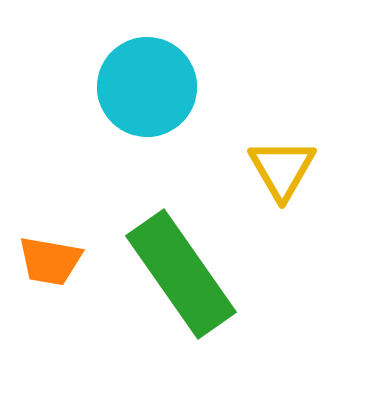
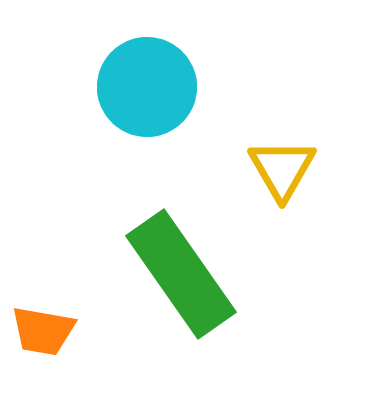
orange trapezoid: moved 7 px left, 70 px down
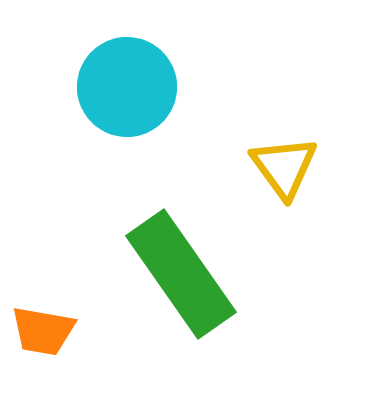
cyan circle: moved 20 px left
yellow triangle: moved 2 px right, 2 px up; rotated 6 degrees counterclockwise
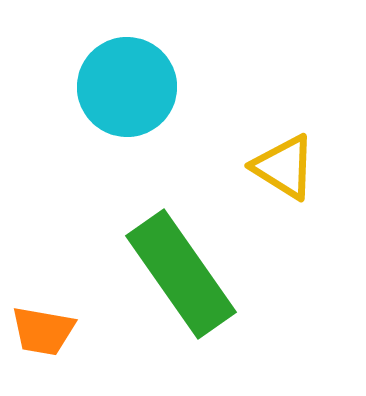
yellow triangle: rotated 22 degrees counterclockwise
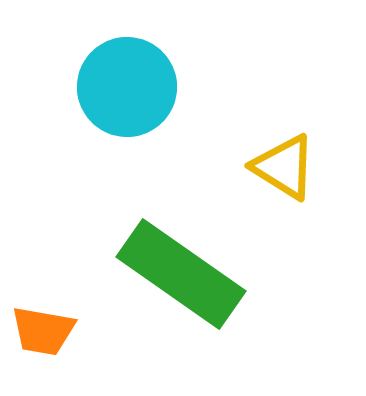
green rectangle: rotated 20 degrees counterclockwise
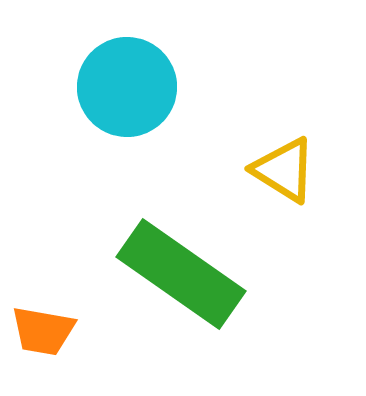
yellow triangle: moved 3 px down
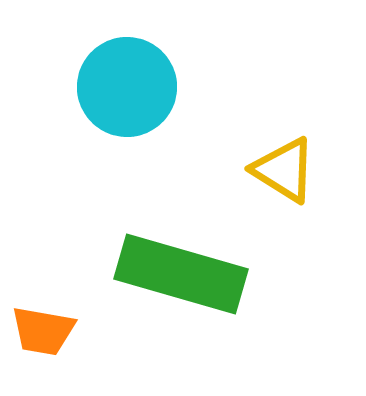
green rectangle: rotated 19 degrees counterclockwise
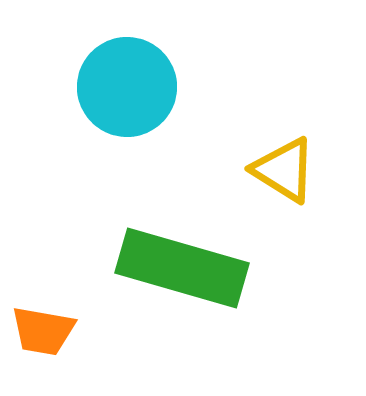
green rectangle: moved 1 px right, 6 px up
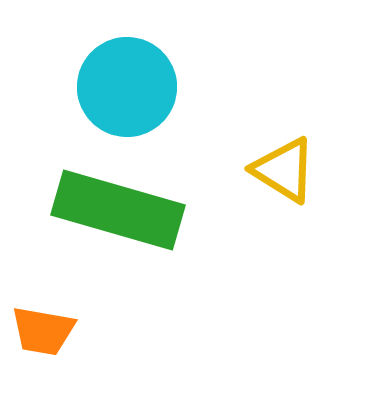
green rectangle: moved 64 px left, 58 px up
